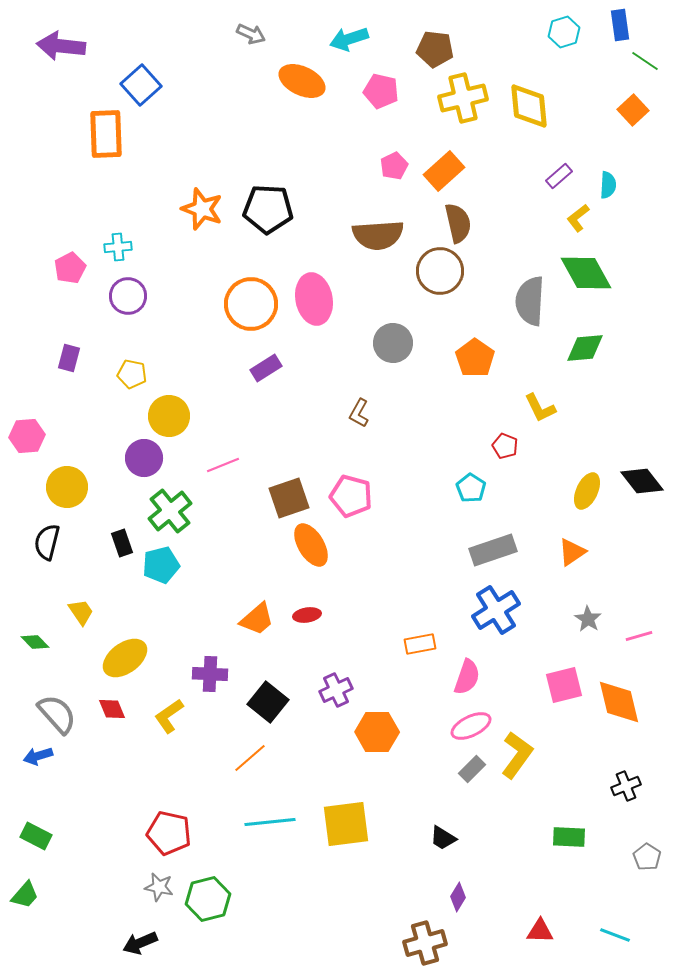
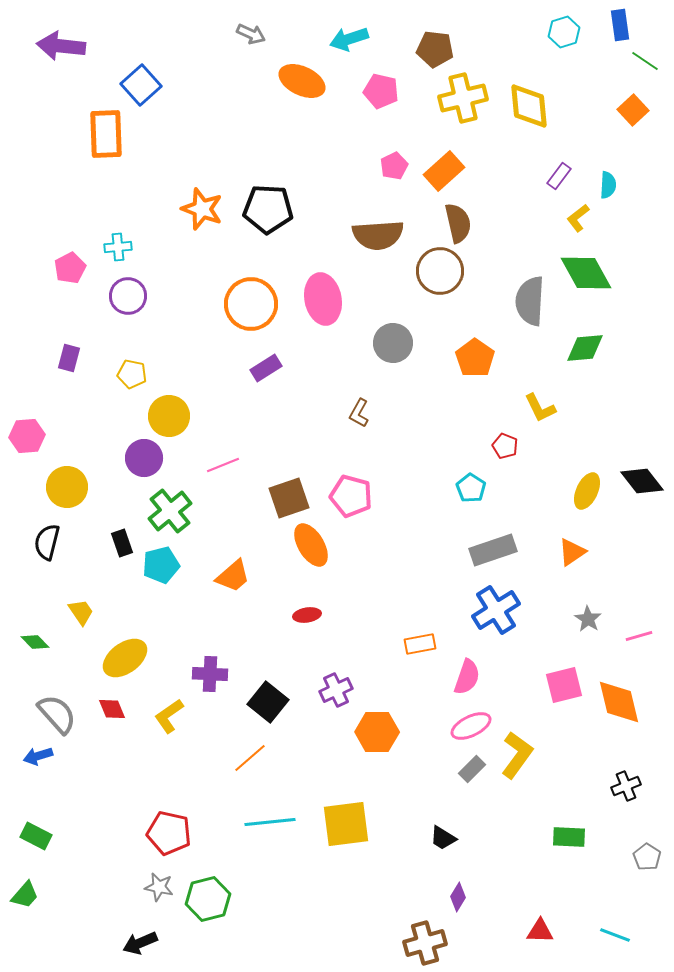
purple rectangle at (559, 176): rotated 12 degrees counterclockwise
pink ellipse at (314, 299): moved 9 px right
orange trapezoid at (257, 619): moved 24 px left, 43 px up
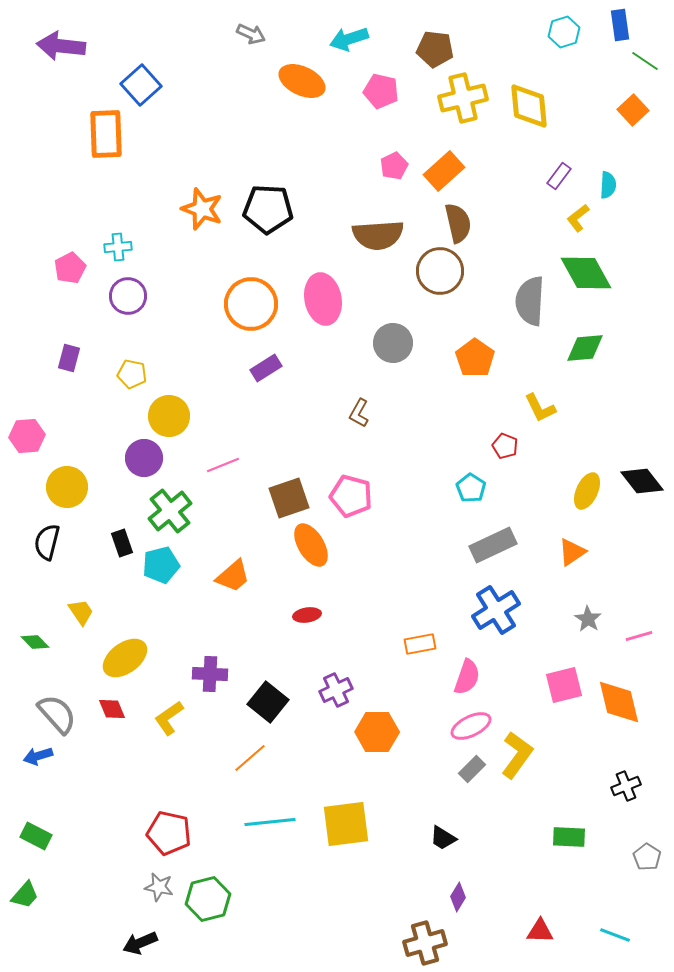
gray rectangle at (493, 550): moved 5 px up; rotated 6 degrees counterclockwise
yellow L-shape at (169, 716): moved 2 px down
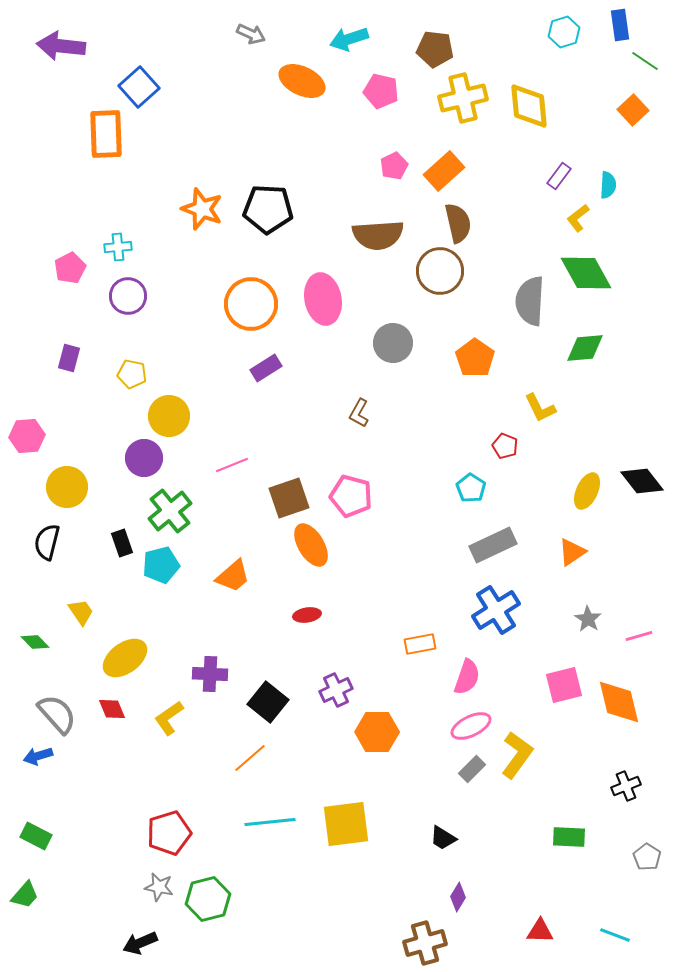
blue square at (141, 85): moved 2 px left, 2 px down
pink line at (223, 465): moved 9 px right
red pentagon at (169, 833): rotated 30 degrees counterclockwise
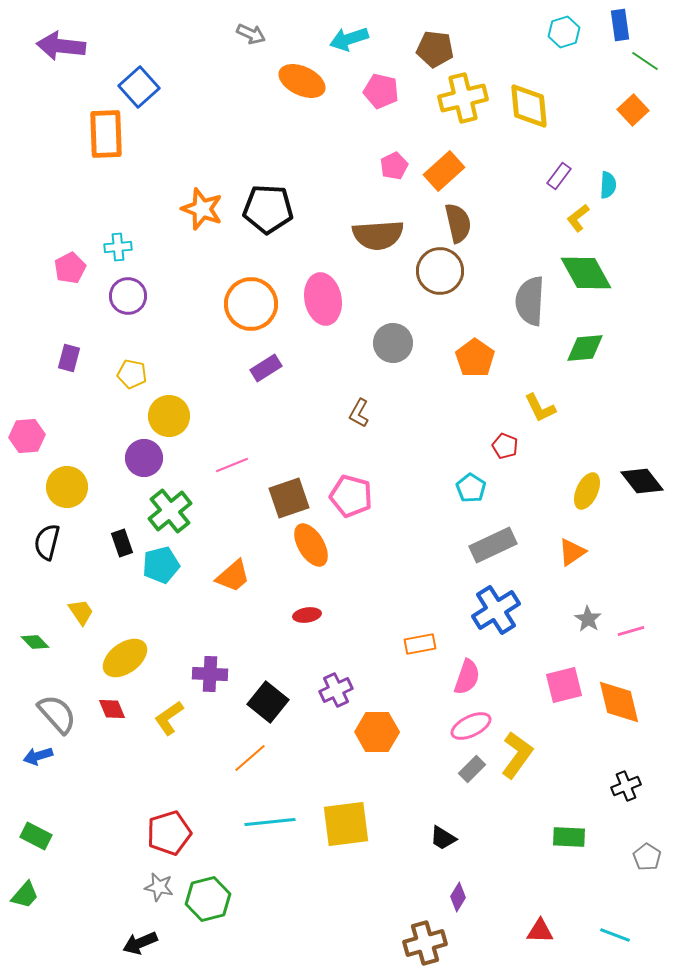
pink line at (639, 636): moved 8 px left, 5 px up
